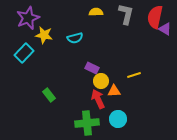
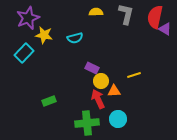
green rectangle: moved 6 px down; rotated 72 degrees counterclockwise
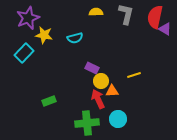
orange triangle: moved 2 px left
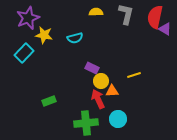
green cross: moved 1 px left
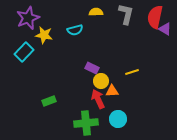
cyan semicircle: moved 8 px up
cyan rectangle: moved 1 px up
yellow line: moved 2 px left, 3 px up
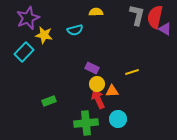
gray L-shape: moved 11 px right, 1 px down
yellow circle: moved 4 px left, 3 px down
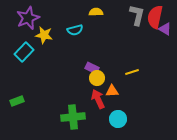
yellow circle: moved 6 px up
green rectangle: moved 32 px left
green cross: moved 13 px left, 6 px up
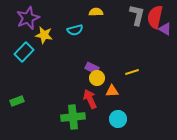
red arrow: moved 8 px left
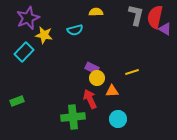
gray L-shape: moved 1 px left
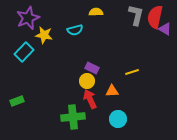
yellow circle: moved 10 px left, 3 px down
